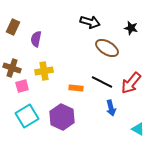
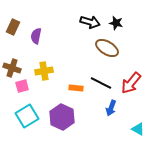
black star: moved 15 px left, 5 px up
purple semicircle: moved 3 px up
black line: moved 1 px left, 1 px down
blue arrow: rotated 35 degrees clockwise
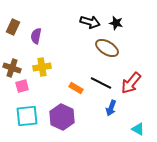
yellow cross: moved 2 px left, 4 px up
orange rectangle: rotated 24 degrees clockwise
cyan square: rotated 25 degrees clockwise
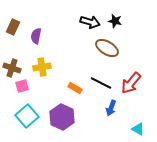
black star: moved 1 px left, 2 px up
orange rectangle: moved 1 px left
cyan square: rotated 35 degrees counterclockwise
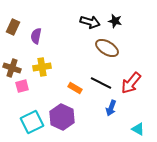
cyan square: moved 5 px right, 6 px down; rotated 15 degrees clockwise
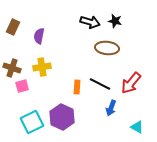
purple semicircle: moved 3 px right
brown ellipse: rotated 25 degrees counterclockwise
black line: moved 1 px left, 1 px down
orange rectangle: moved 2 px right, 1 px up; rotated 64 degrees clockwise
cyan triangle: moved 1 px left, 2 px up
